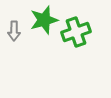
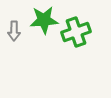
green star: rotated 12 degrees clockwise
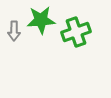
green star: moved 3 px left
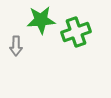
gray arrow: moved 2 px right, 15 px down
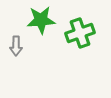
green cross: moved 4 px right, 1 px down
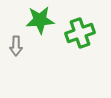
green star: moved 1 px left
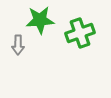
gray arrow: moved 2 px right, 1 px up
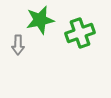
green star: rotated 8 degrees counterclockwise
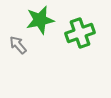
gray arrow: rotated 138 degrees clockwise
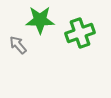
green star: rotated 12 degrees clockwise
